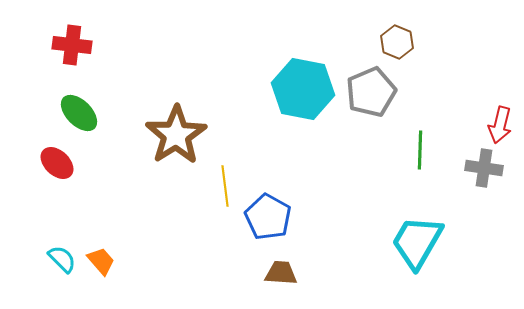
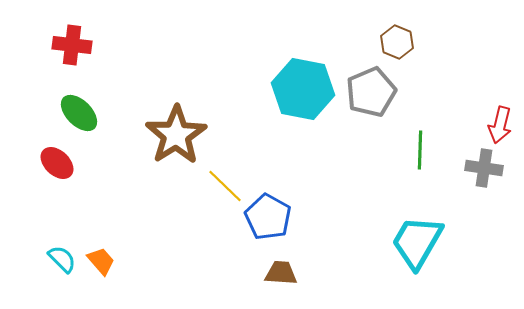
yellow line: rotated 39 degrees counterclockwise
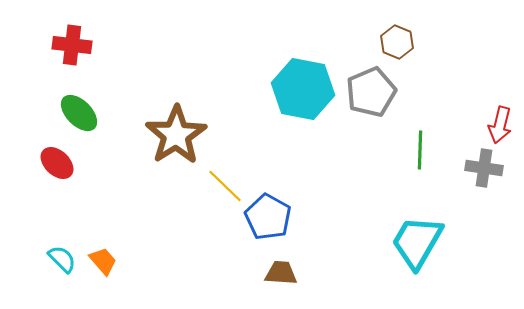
orange trapezoid: moved 2 px right
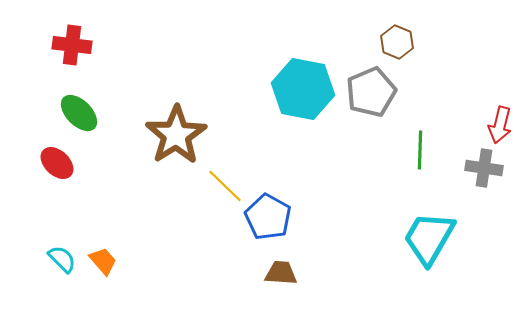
cyan trapezoid: moved 12 px right, 4 px up
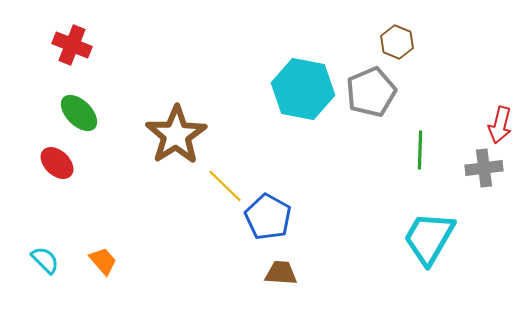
red cross: rotated 15 degrees clockwise
gray cross: rotated 15 degrees counterclockwise
cyan semicircle: moved 17 px left, 1 px down
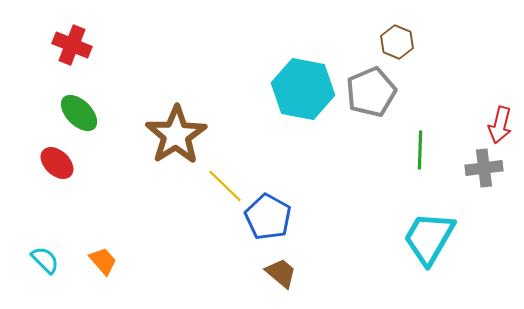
brown trapezoid: rotated 36 degrees clockwise
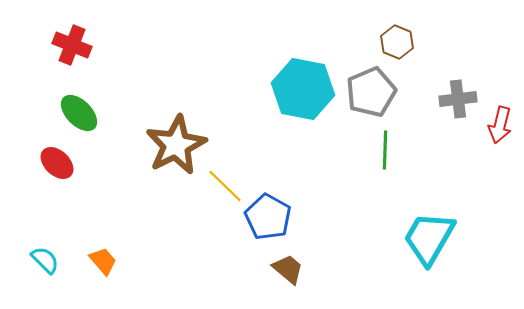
brown star: moved 10 px down; rotated 6 degrees clockwise
green line: moved 35 px left
gray cross: moved 26 px left, 69 px up
brown trapezoid: moved 7 px right, 4 px up
